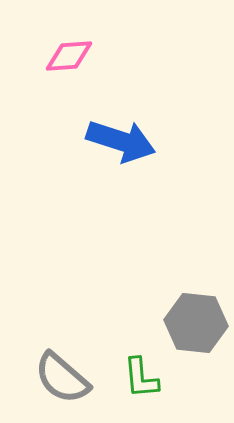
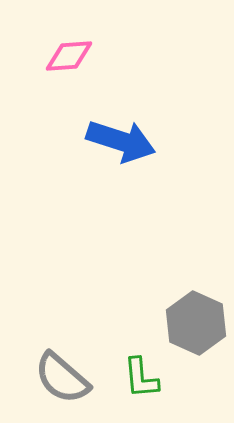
gray hexagon: rotated 18 degrees clockwise
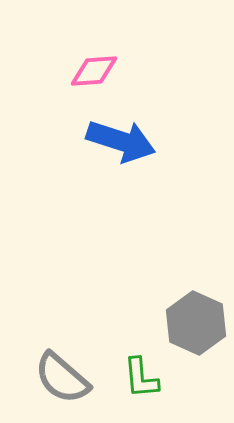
pink diamond: moved 25 px right, 15 px down
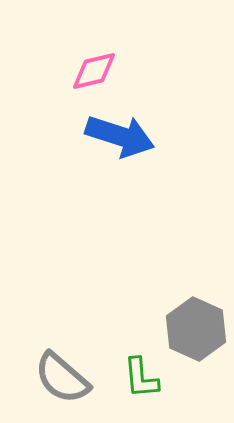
pink diamond: rotated 9 degrees counterclockwise
blue arrow: moved 1 px left, 5 px up
gray hexagon: moved 6 px down
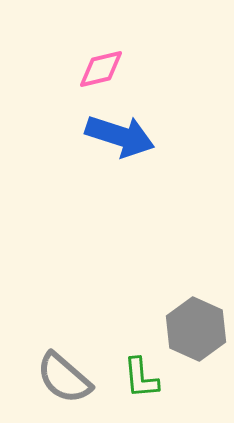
pink diamond: moved 7 px right, 2 px up
gray semicircle: moved 2 px right
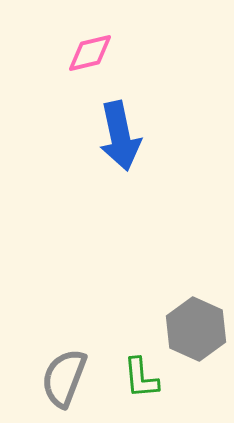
pink diamond: moved 11 px left, 16 px up
blue arrow: rotated 60 degrees clockwise
gray semicircle: rotated 70 degrees clockwise
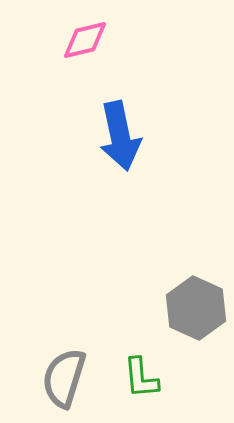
pink diamond: moved 5 px left, 13 px up
gray hexagon: moved 21 px up
gray semicircle: rotated 4 degrees counterclockwise
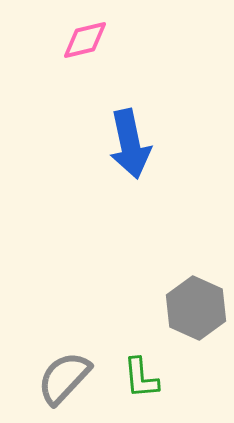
blue arrow: moved 10 px right, 8 px down
gray semicircle: rotated 26 degrees clockwise
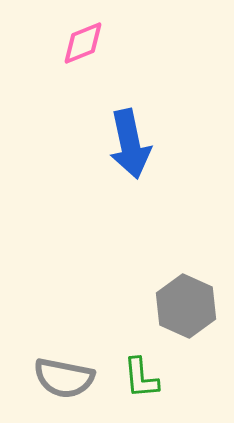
pink diamond: moved 2 px left, 3 px down; rotated 9 degrees counterclockwise
gray hexagon: moved 10 px left, 2 px up
gray semicircle: rotated 122 degrees counterclockwise
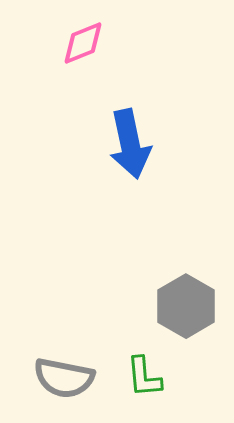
gray hexagon: rotated 6 degrees clockwise
green L-shape: moved 3 px right, 1 px up
